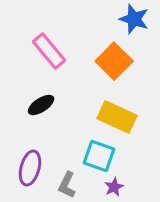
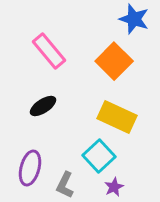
black ellipse: moved 2 px right, 1 px down
cyan square: rotated 28 degrees clockwise
gray L-shape: moved 2 px left
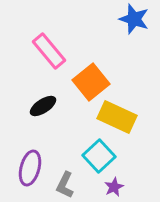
orange square: moved 23 px left, 21 px down; rotated 6 degrees clockwise
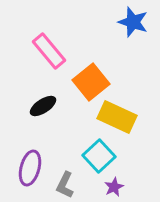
blue star: moved 1 px left, 3 px down
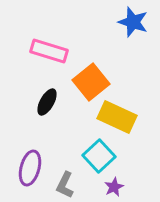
pink rectangle: rotated 33 degrees counterclockwise
black ellipse: moved 4 px right, 4 px up; rotated 28 degrees counterclockwise
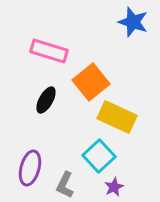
black ellipse: moved 1 px left, 2 px up
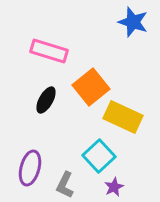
orange square: moved 5 px down
yellow rectangle: moved 6 px right
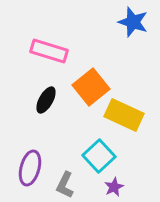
yellow rectangle: moved 1 px right, 2 px up
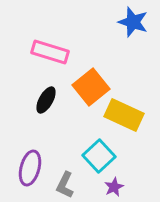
pink rectangle: moved 1 px right, 1 px down
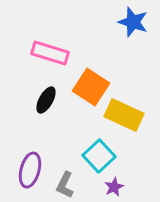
pink rectangle: moved 1 px down
orange square: rotated 18 degrees counterclockwise
purple ellipse: moved 2 px down
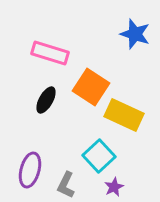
blue star: moved 2 px right, 12 px down
gray L-shape: moved 1 px right
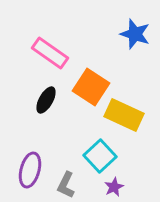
pink rectangle: rotated 18 degrees clockwise
cyan square: moved 1 px right
